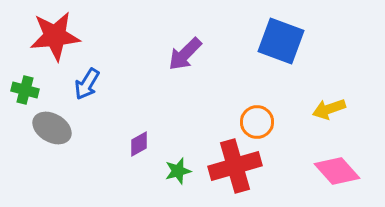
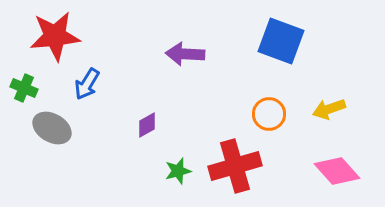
purple arrow: rotated 48 degrees clockwise
green cross: moved 1 px left, 2 px up; rotated 8 degrees clockwise
orange circle: moved 12 px right, 8 px up
purple diamond: moved 8 px right, 19 px up
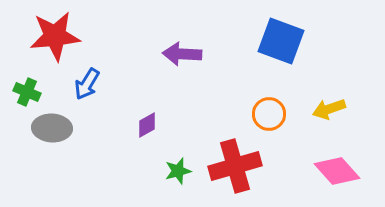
purple arrow: moved 3 px left
green cross: moved 3 px right, 4 px down
gray ellipse: rotated 27 degrees counterclockwise
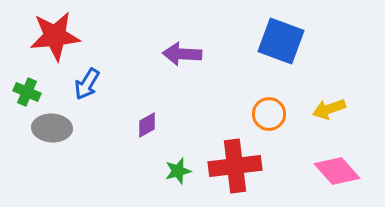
red cross: rotated 9 degrees clockwise
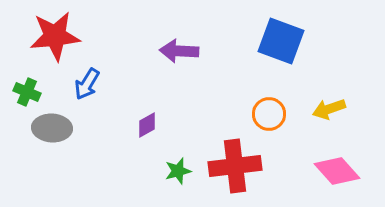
purple arrow: moved 3 px left, 3 px up
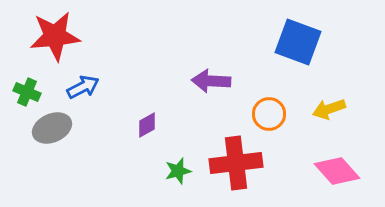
blue square: moved 17 px right, 1 px down
purple arrow: moved 32 px right, 30 px down
blue arrow: moved 4 px left, 3 px down; rotated 148 degrees counterclockwise
gray ellipse: rotated 27 degrees counterclockwise
red cross: moved 1 px right, 3 px up
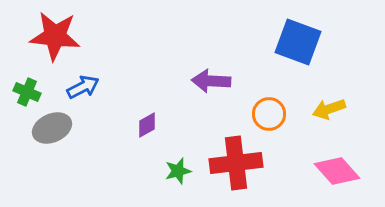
red star: rotated 12 degrees clockwise
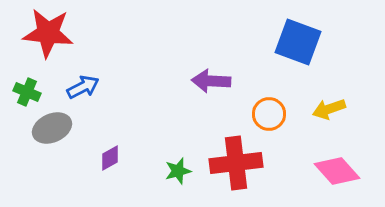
red star: moved 7 px left, 3 px up
purple diamond: moved 37 px left, 33 px down
